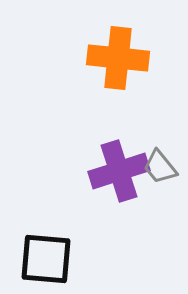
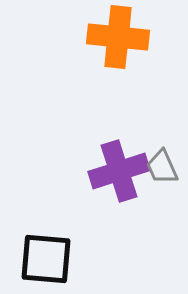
orange cross: moved 21 px up
gray trapezoid: moved 2 px right; rotated 15 degrees clockwise
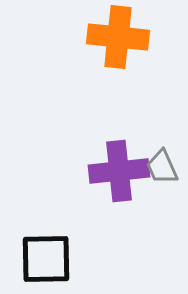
purple cross: rotated 12 degrees clockwise
black square: rotated 6 degrees counterclockwise
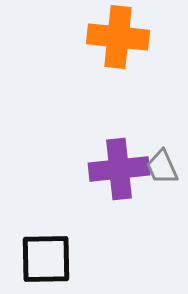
purple cross: moved 2 px up
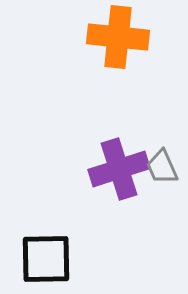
purple cross: rotated 12 degrees counterclockwise
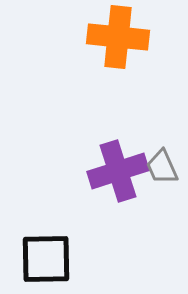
purple cross: moved 1 px left, 2 px down
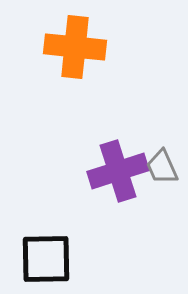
orange cross: moved 43 px left, 10 px down
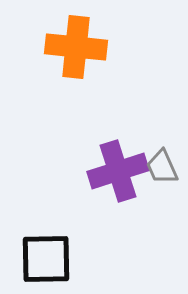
orange cross: moved 1 px right
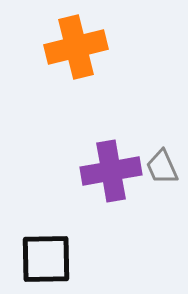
orange cross: rotated 20 degrees counterclockwise
purple cross: moved 7 px left; rotated 8 degrees clockwise
